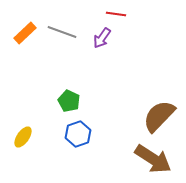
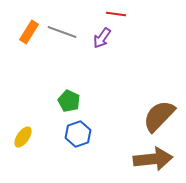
orange rectangle: moved 4 px right, 1 px up; rotated 15 degrees counterclockwise
brown arrow: rotated 39 degrees counterclockwise
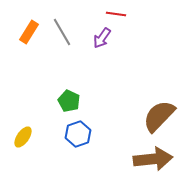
gray line: rotated 40 degrees clockwise
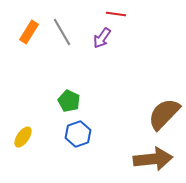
brown semicircle: moved 5 px right, 2 px up
